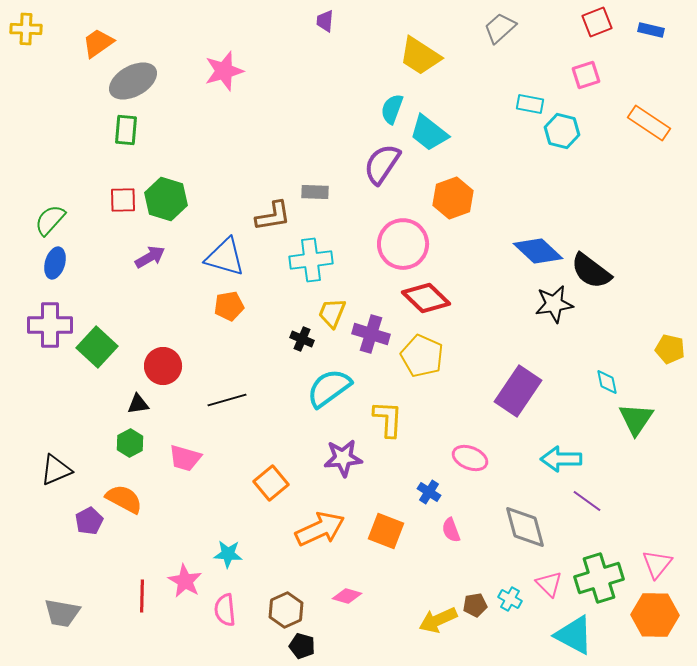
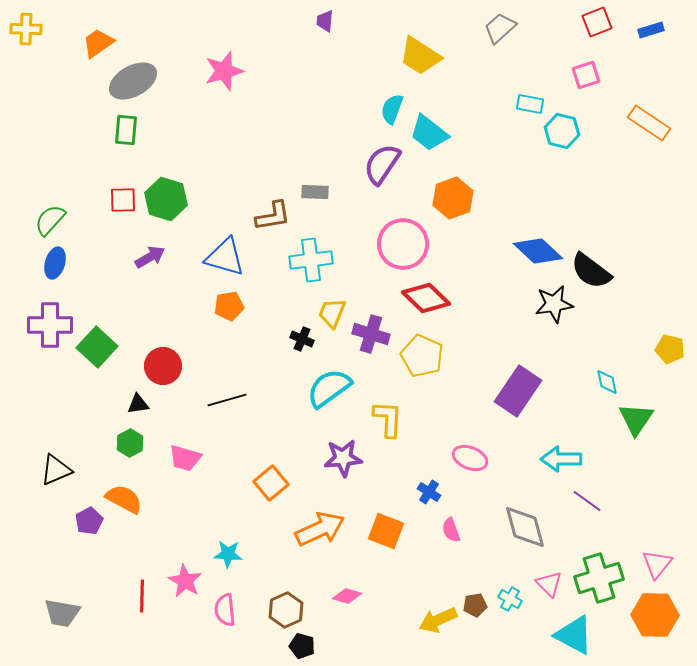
blue rectangle at (651, 30): rotated 30 degrees counterclockwise
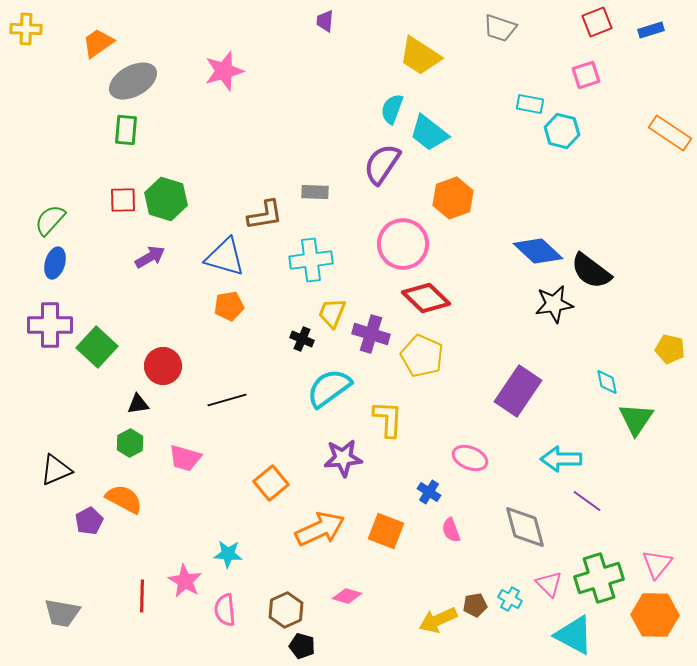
gray trapezoid at (500, 28): rotated 120 degrees counterclockwise
orange rectangle at (649, 123): moved 21 px right, 10 px down
brown L-shape at (273, 216): moved 8 px left, 1 px up
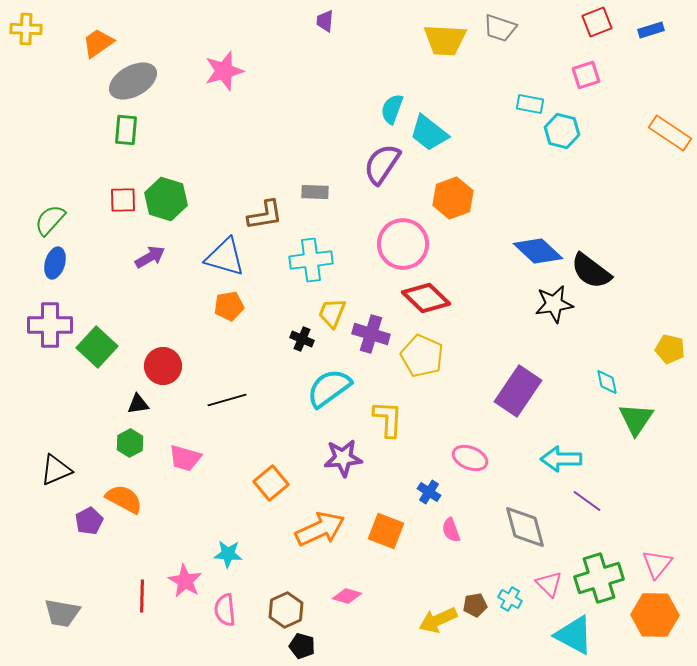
yellow trapezoid at (420, 56): moved 25 px right, 16 px up; rotated 30 degrees counterclockwise
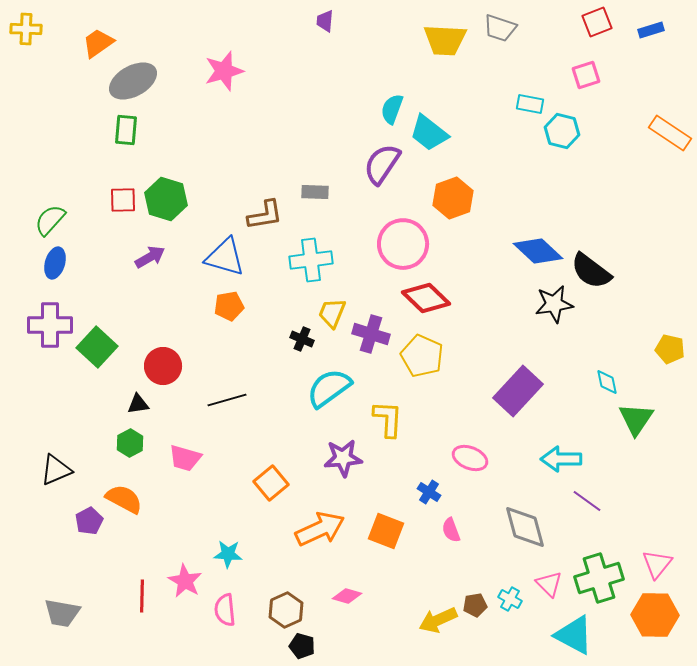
purple rectangle at (518, 391): rotated 9 degrees clockwise
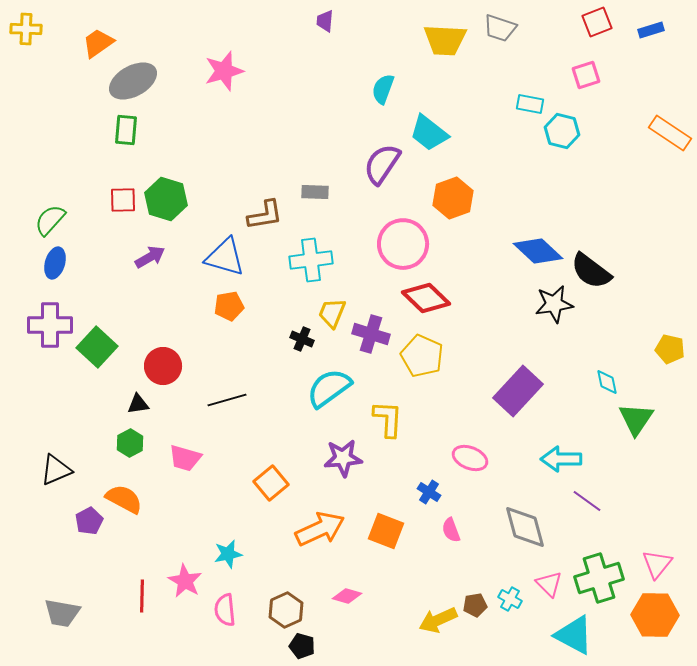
cyan semicircle at (392, 109): moved 9 px left, 20 px up
cyan star at (228, 554): rotated 16 degrees counterclockwise
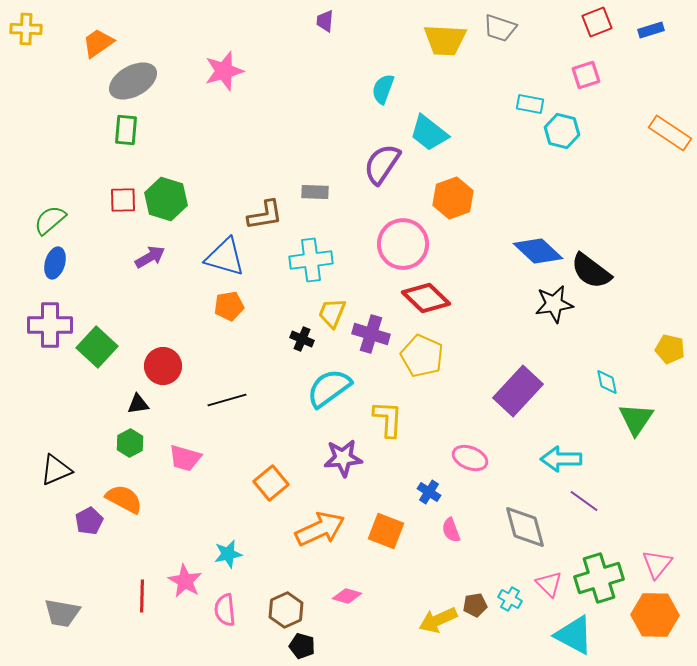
green semicircle at (50, 220): rotated 8 degrees clockwise
purple line at (587, 501): moved 3 px left
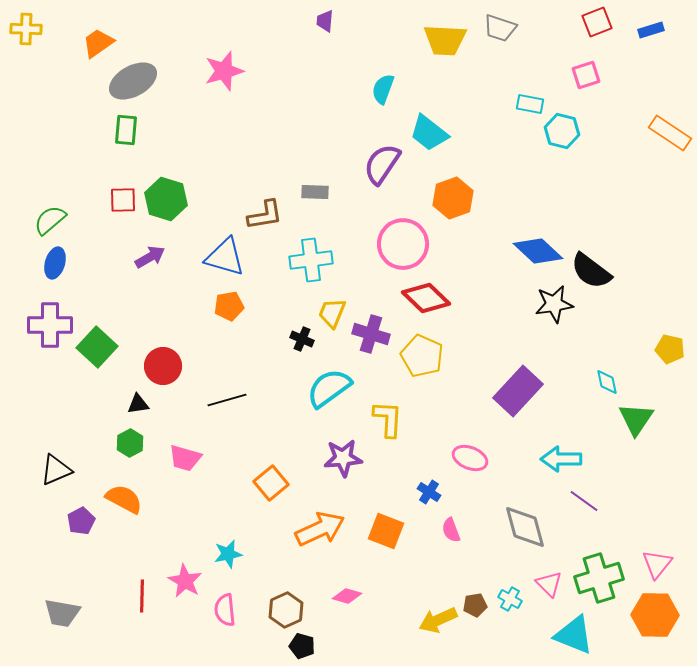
purple pentagon at (89, 521): moved 8 px left
cyan triangle at (574, 635): rotated 6 degrees counterclockwise
